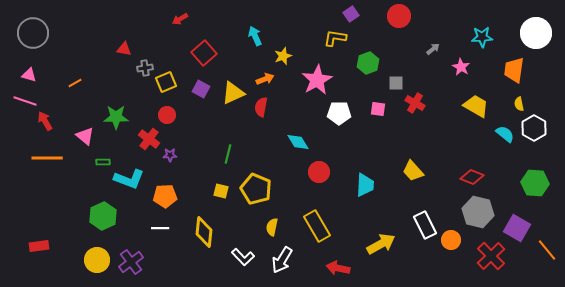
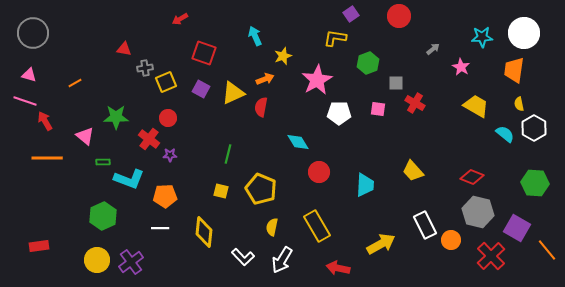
white circle at (536, 33): moved 12 px left
red square at (204, 53): rotated 30 degrees counterclockwise
red circle at (167, 115): moved 1 px right, 3 px down
yellow pentagon at (256, 189): moved 5 px right
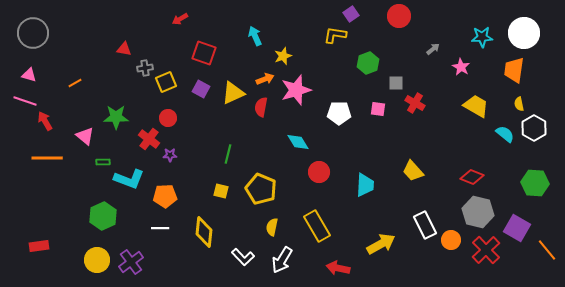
yellow L-shape at (335, 38): moved 3 px up
pink star at (317, 80): moved 21 px left, 10 px down; rotated 12 degrees clockwise
red cross at (491, 256): moved 5 px left, 6 px up
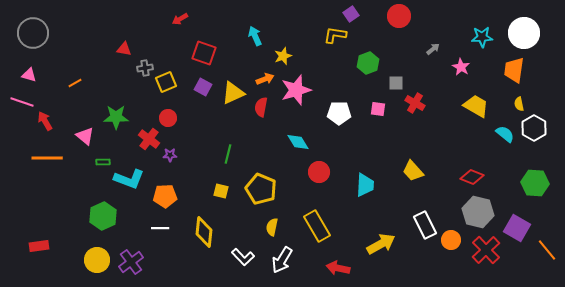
purple square at (201, 89): moved 2 px right, 2 px up
pink line at (25, 101): moved 3 px left, 1 px down
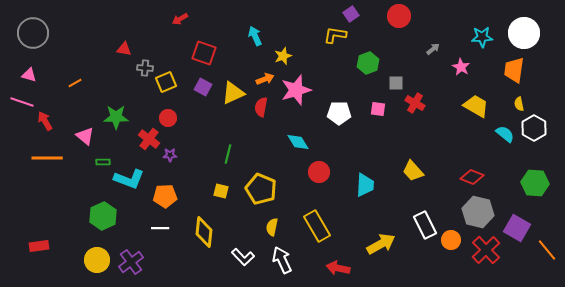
gray cross at (145, 68): rotated 14 degrees clockwise
white arrow at (282, 260): rotated 124 degrees clockwise
